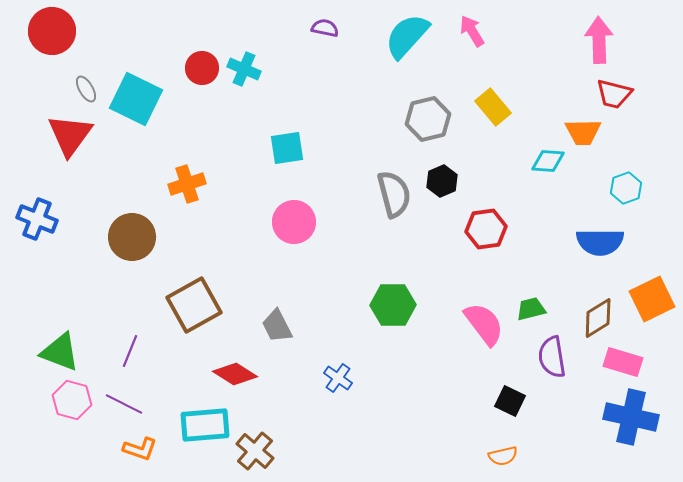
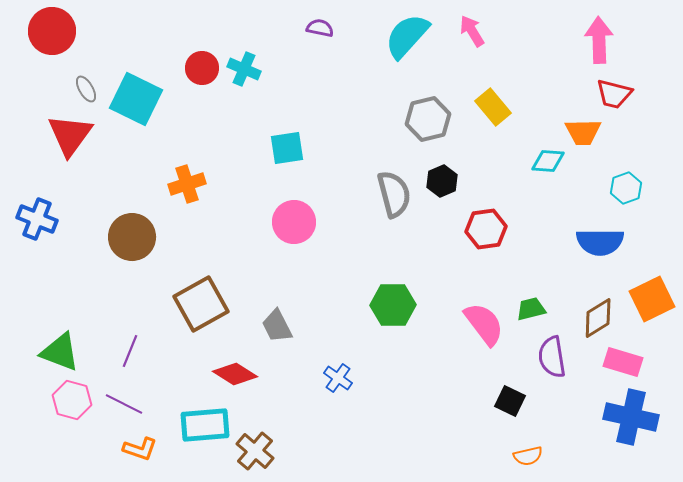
purple semicircle at (325, 28): moved 5 px left
brown square at (194, 305): moved 7 px right, 1 px up
orange semicircle at (503, 456): moved 25 px right
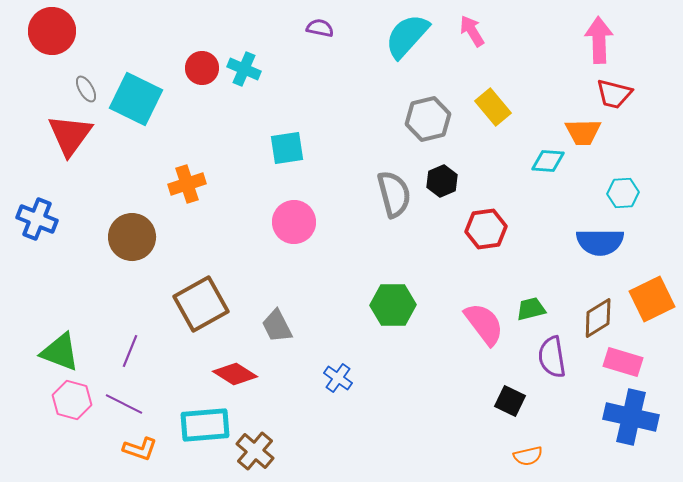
cyan hexagon at (626, 188): moved 3 px left, 5 px down; rotated 16 degrees clockwise
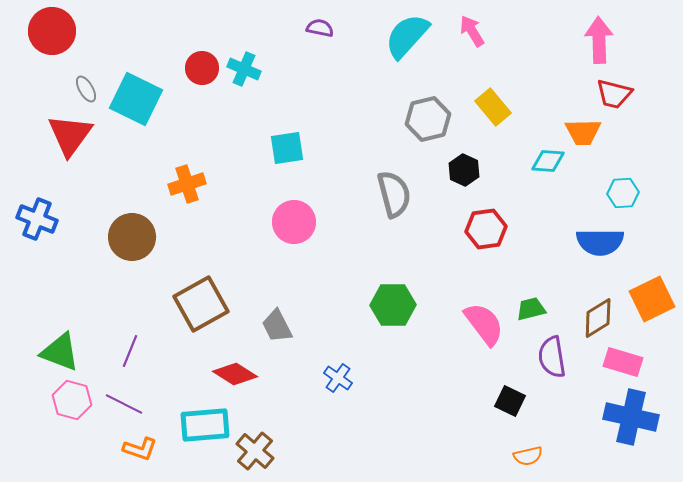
black hexagon at (442, 181): moved 22 px right, 11 px up; rotated 12 degrees counterclockwise
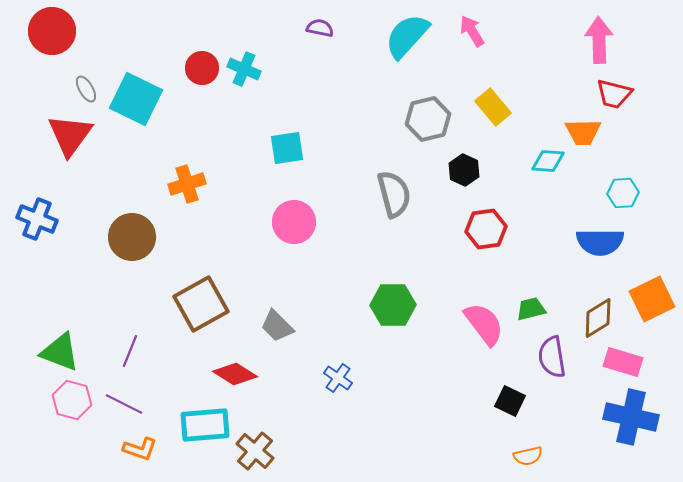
gray trapezoid at (277, 326): rotated 18 degrees counterclockwise
